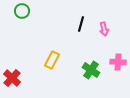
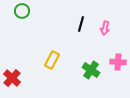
pink arrow: moved 1 px right, 1 px up; rotated 24 degrees clockwise
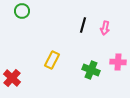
black line: moved 2 px right, 1 px down
green cross: rotated 12 degrees counterclockwise
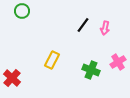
black line: rotated 21 degrees clockwise
pink cross: rotated 35 degrees counterclockwise
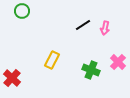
black line: rotated 21 degrees clockwise
pink cross: rotated 14 degrees counterclockwise
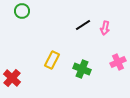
pink cross: rotated 21 degrees clockwise
green cross: moved 9 px left, 1 px up
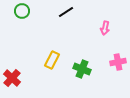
black line: moved 17 px left, 13 px up
pink cross: rotated 14 degrees clockwise
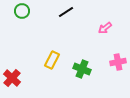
pink arrow: rotated 40 degrees clockwise
